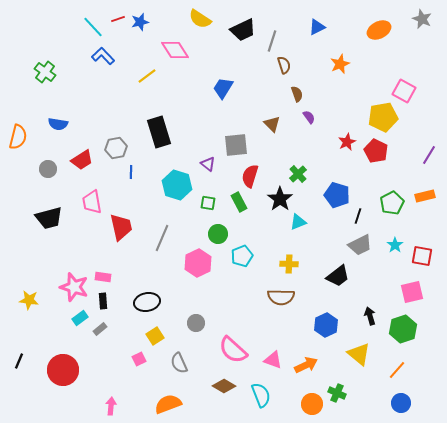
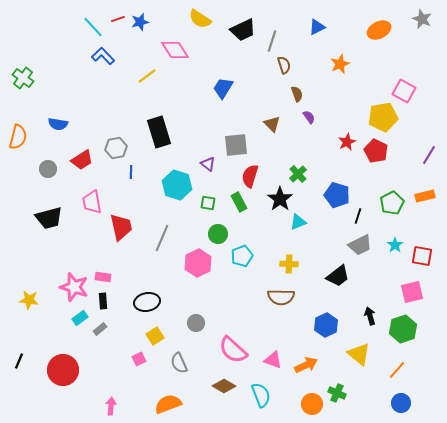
green cross at (45, 72): moved 22 px left, 6 px down
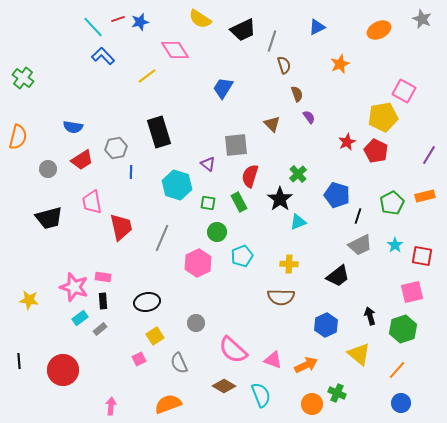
blue semicircle at (58, 124): moved 15 px right, 3 px down
green circle at (218, 234): moved 1 px left, 2 px up
black line at (19, 361): rotated 28 degrees counterclockwise
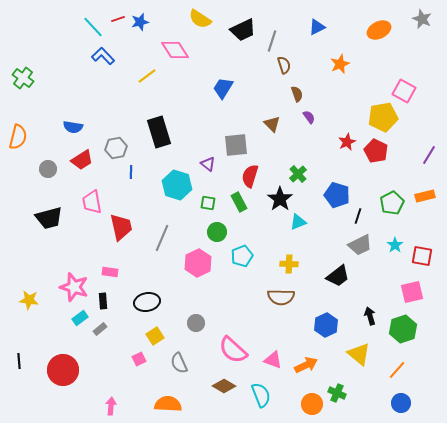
pink rectangle at (103, 277): moved 7 px right, 5 px up
orange semicircle at (168, 404): rotated 24 degrees clockwise
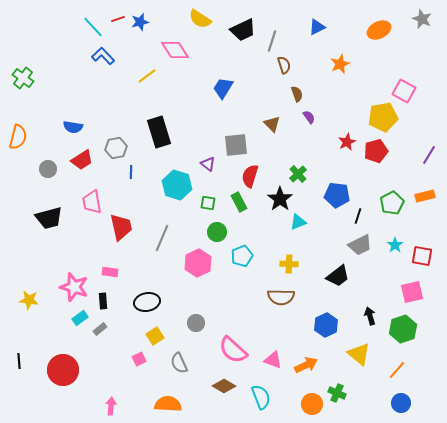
red pentagon at (376, 151): rotated 30 degrees clockwise
blue pentagon at (337, 195): rotated 10 degrees counterclockwise
cyan semicircle at (261, 395): moved 2 px down
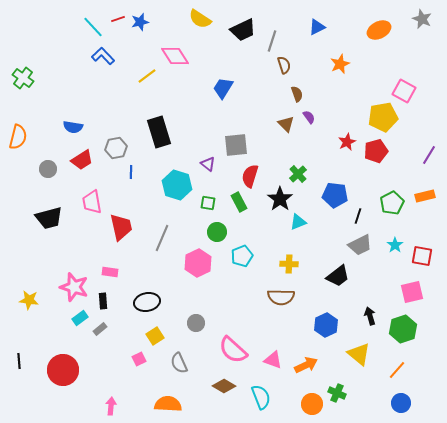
pink diamond at (175, 50): moved 6 px down
brown triangle at (272, 124): moved 14 px right
blue pentagon at (337, 195): moved 2 px left
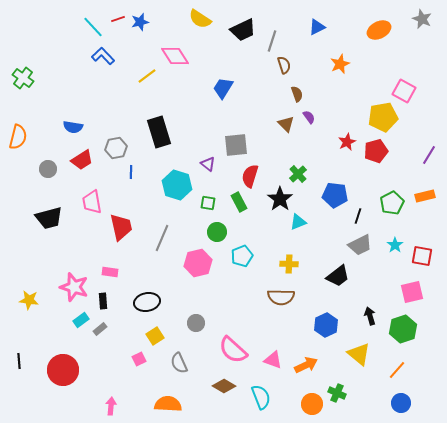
pink hexagon at (198, 263): rotated 12 degrees clockwise
cyan rectangle at (80, 318): moved 1 px right, 2 px down
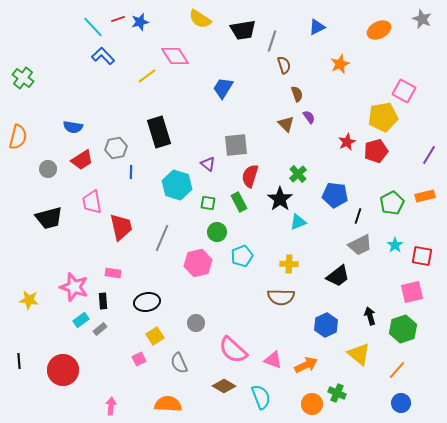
black trapezoid at (243, 30): rotated 16 degrees clockwise
pink rectangle at (110, 272): moved 3 px right, 1 px down
